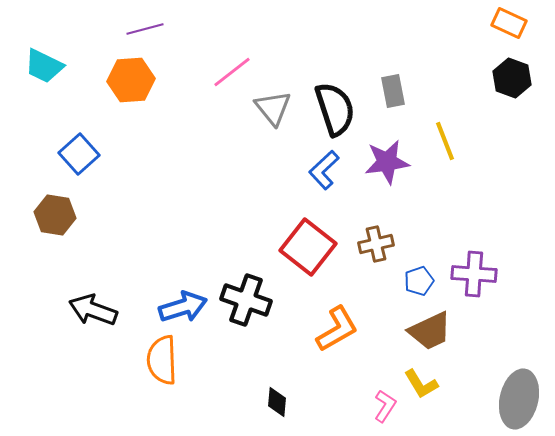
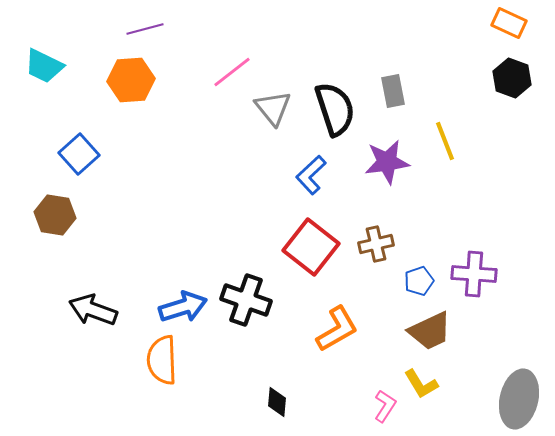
blue L-shape: moved 13 px left, 5 px down
red square: moved 3 px right
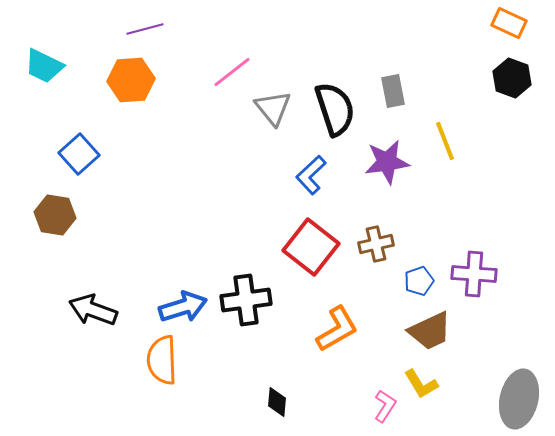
black cross: rotated 27 degrees counterclockwise
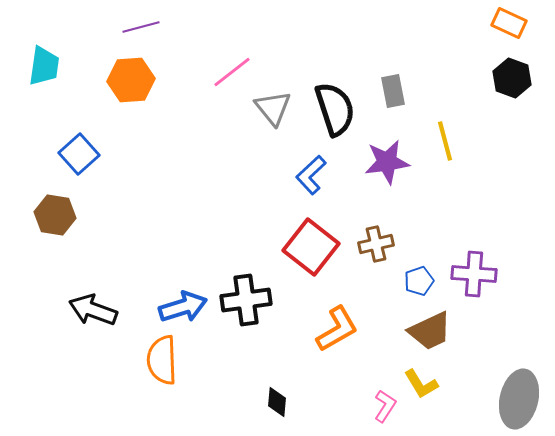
purple line: moved 4 px left, 2 px up
cyan trapezoid: rotated 108 degrees counterclockwise
yellow line: rotated 6 degrees clockwise
